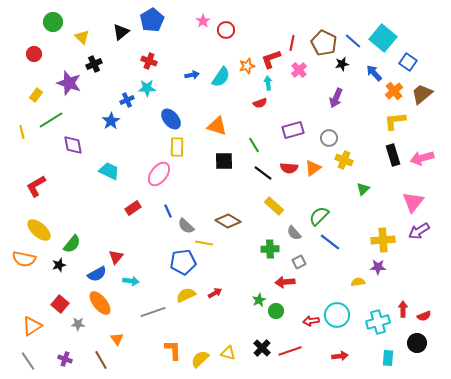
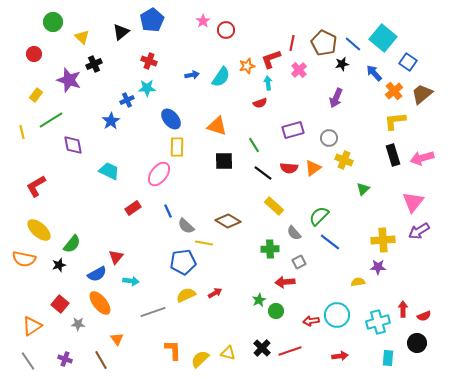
blue line at (353, 41): moved 3 px down
purple star at (69, 83): moved 3 px up
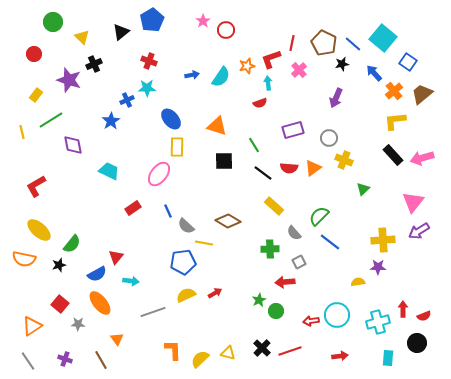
black rectangle at (393, 155): rotated 25 degrees counterclockwise
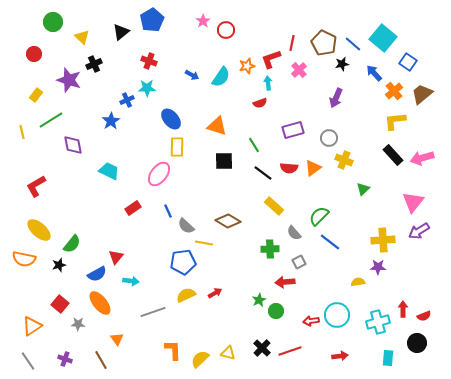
blue arrow at (192, 75): rotated 40 degrees clockwise
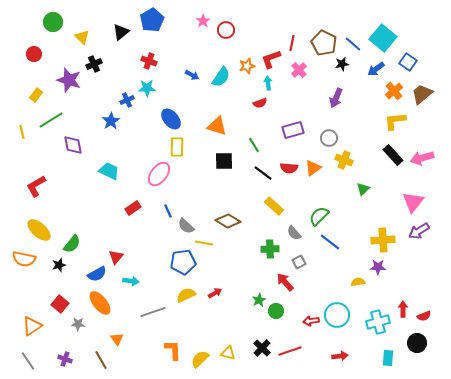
blue arrow at (374, 73): moved 2 px right, 4 px up; rotated 84 degrees counterclockwise
red arrow at (285, 282): rotated 54 degrees clockwise
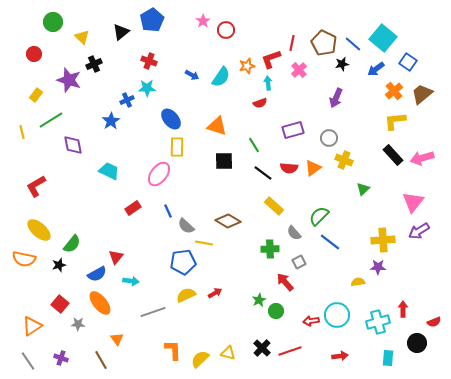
red semicircle at (424, 316): moved 10 px right, 6 px down
purple cross at (65, 359): moved 4 px left, 1 px up
